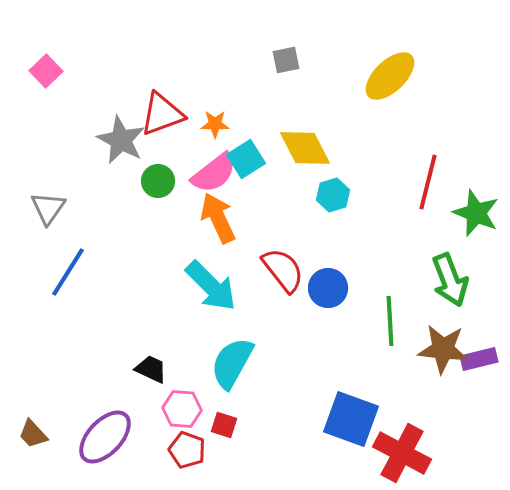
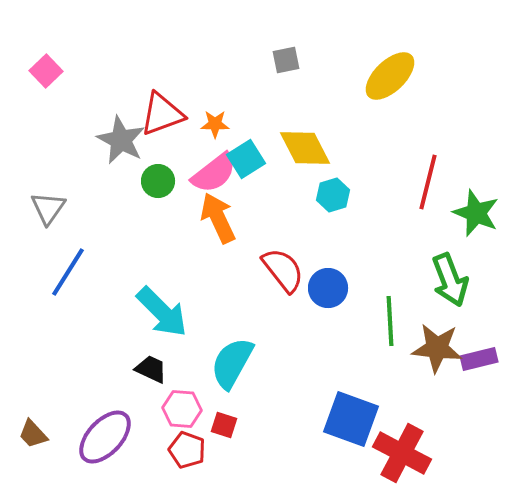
cyan arrow: moved 49 px left, 26 px down
brown star: moved 6 px left, 1 px up
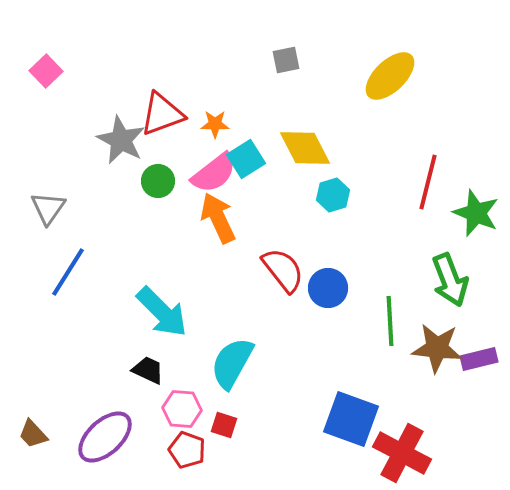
black trapezoid: moved 3 px left, 1 px down
purple ellipse: rotated 4 degrees clockwise
